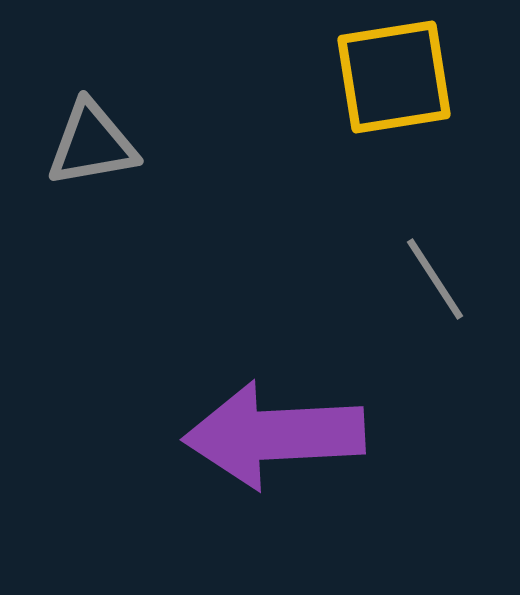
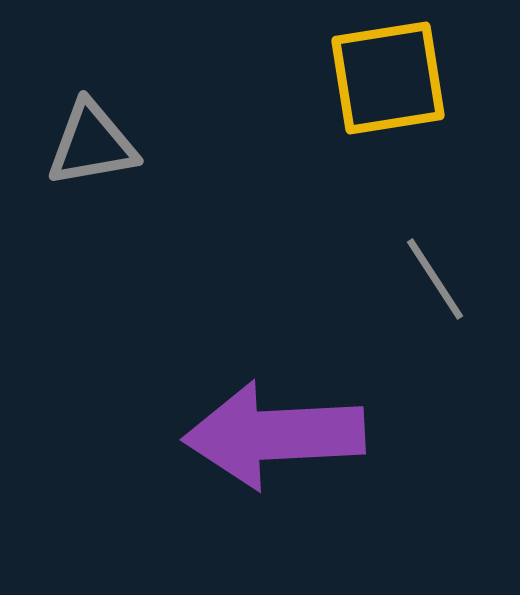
yellow square: moved 6 px left, 1 px down
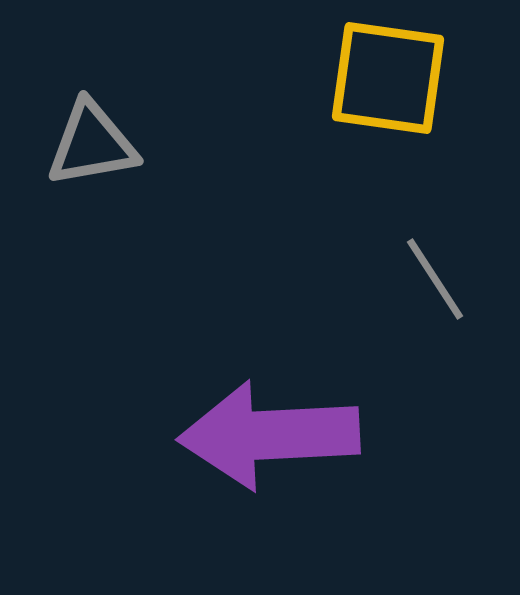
yellow square: rotated 17 degrees clockwise
purple arrow: moved 5 px left
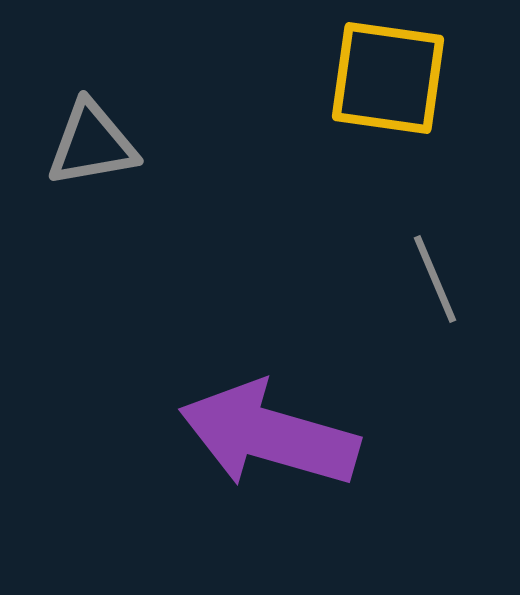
gray line: rotated 10 degrees clockwise
purple arrow: rotated 19 degrees clockwise
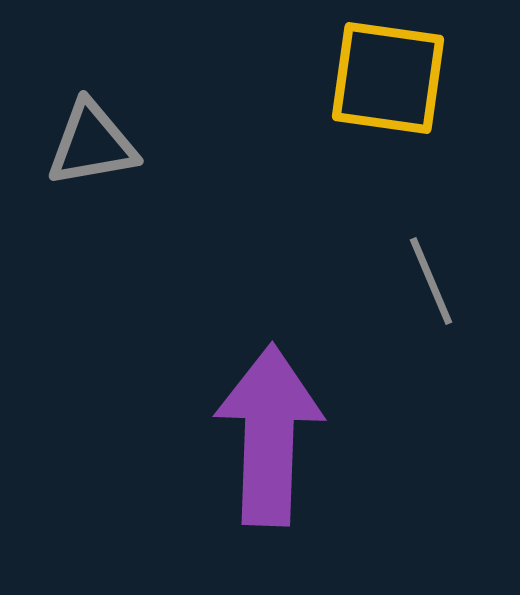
gray line: moved 4 px left, 2 px down
purple arrow: rotated 76 degrees clockwise
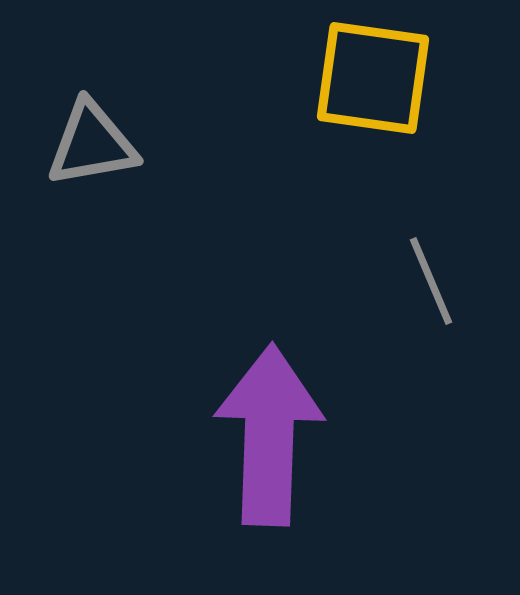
yellow square: moved 15 px left
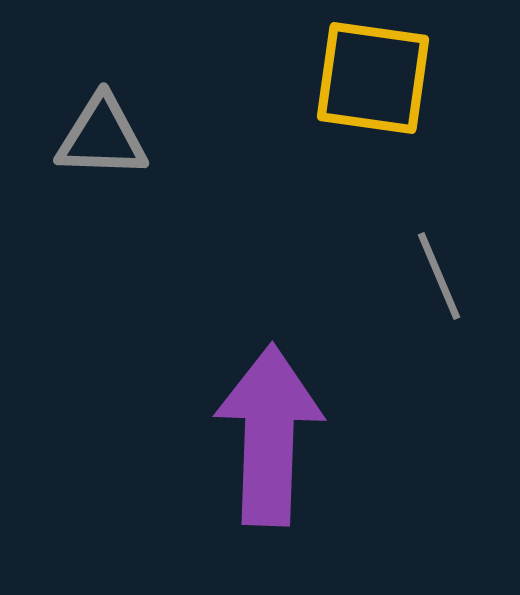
gray triangle: moved 10 px right, 7 px up; rotated 12 degrees clockwise
gray line: moved 8 px right, 5 px up
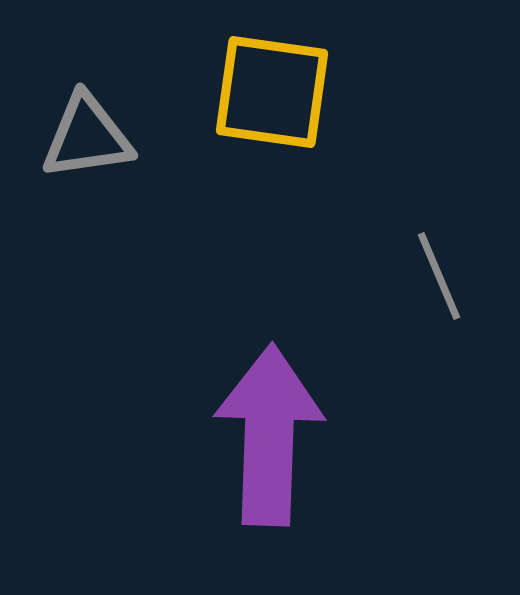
yellow square: moved 101 px left, 14 px down
gray triangle: moved 15 px left; rotated 10 degrees counterclockwise
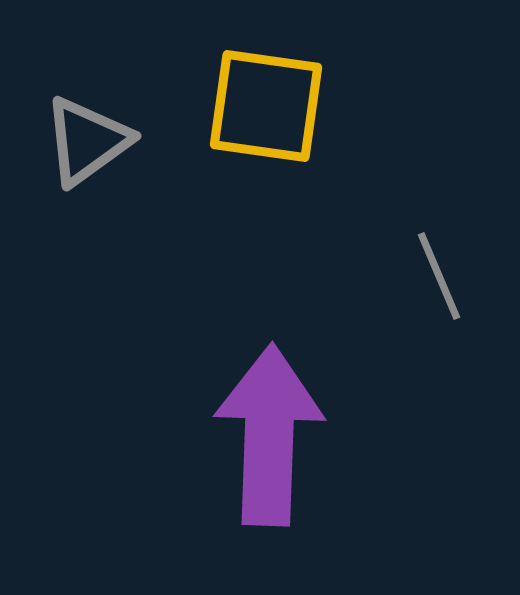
yellow square: moved 6 px left, 14 px down
gray triangle: moved 4 px down; rotated 28 degrees counterclockwise
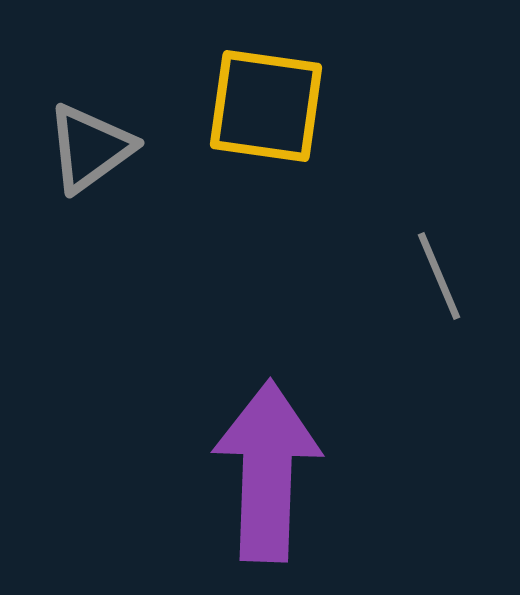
gray triangle: moved 3 px right, 7 px down
purple arrow: moved 2 px left, 36 px down
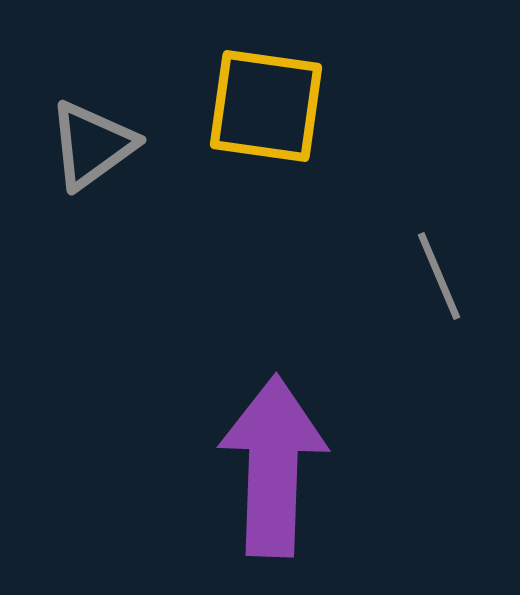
gray triangle: moved 2 px right, 3 px up
purple arrow: moved 6 px right, 5 px up
